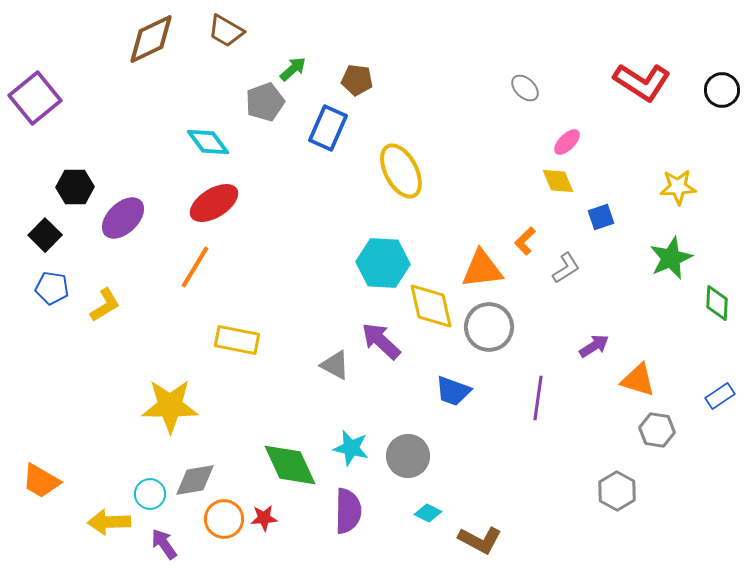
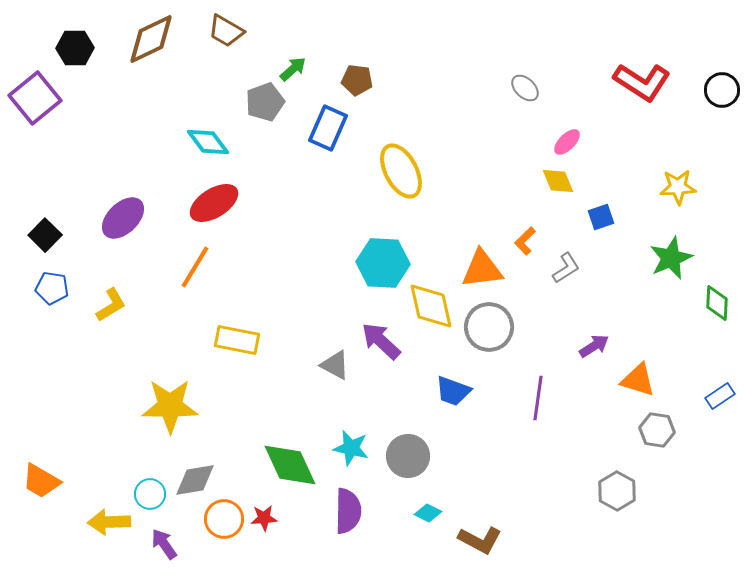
black hexagon at (75, 187): moved 139 px up
yellow L-shape at (105, 305): moved 6 px right
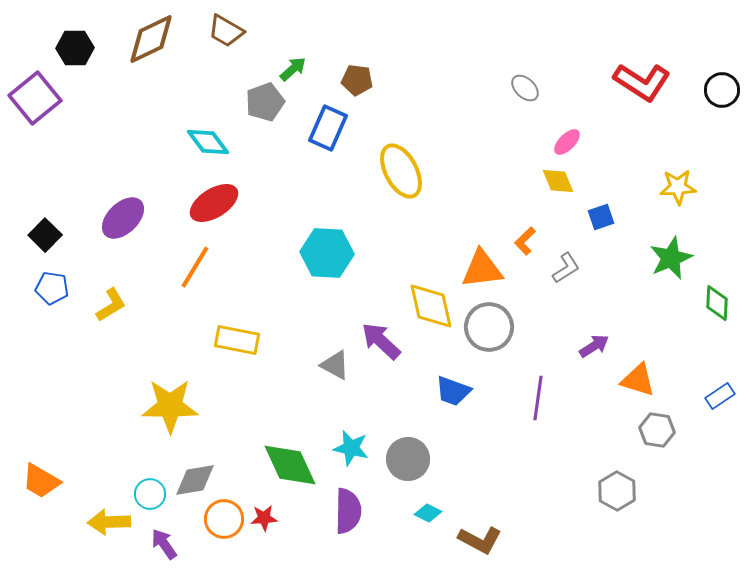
cyan hexagon at (383, 263): moved 56 px left, 10 px up
gray circle at (408, 456): moved 3 px down
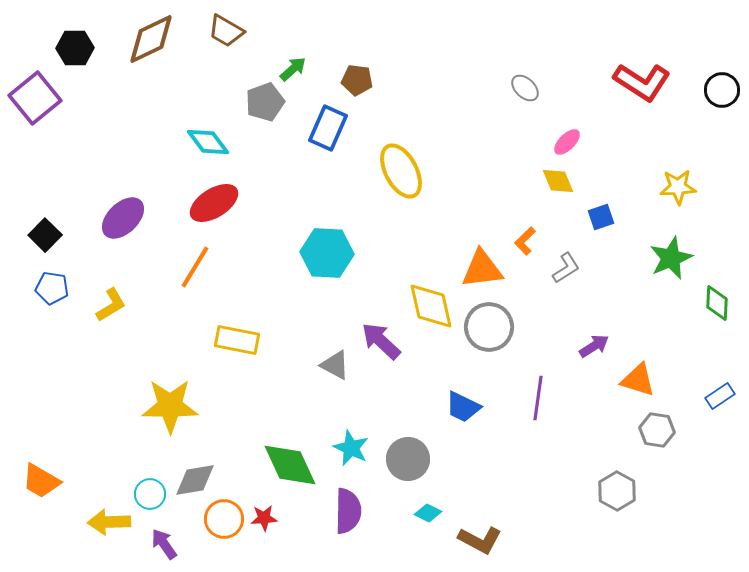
blue trapezoid at (453, 391): moved 10 px right, 16 px down; rotated 6 degrees clockwise
cyan star at (351, 448): rotated 12 degrees clockwise
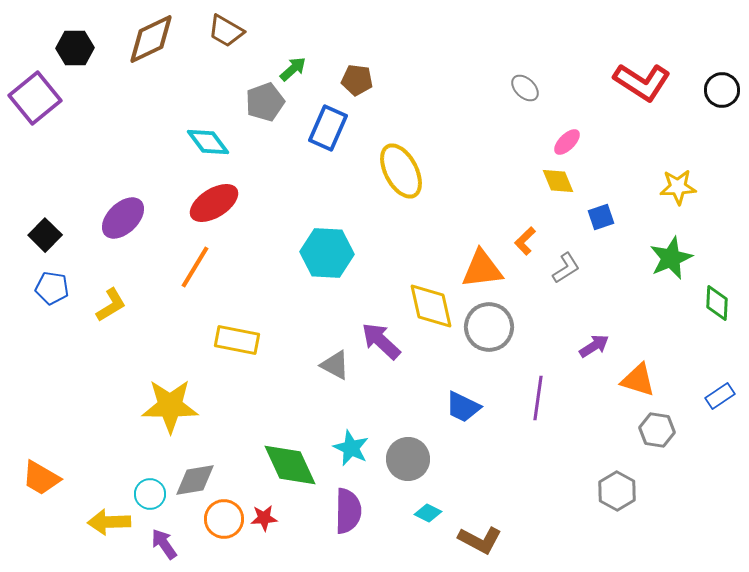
orange trapezoid at (41, 481): moved 3 px up
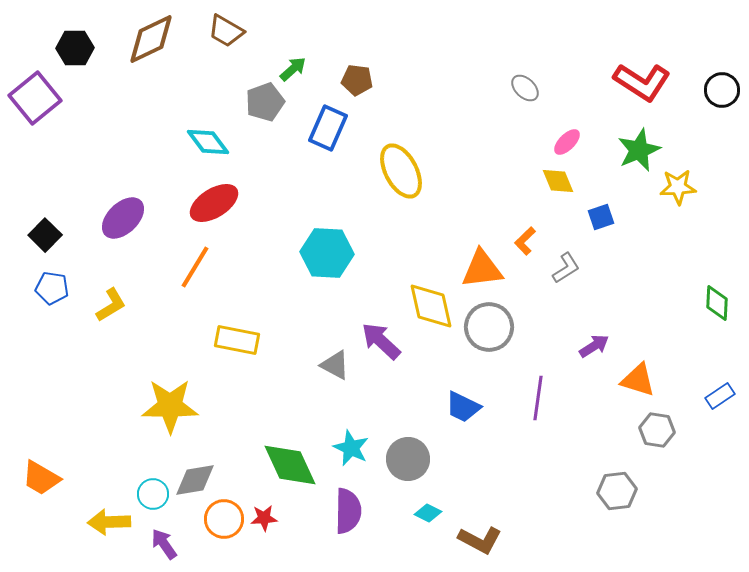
green star at (671, 258): moved 32 px left, 108 px up
gray hexagon at (617, 491): rotated 24 degrees clockwise
cyan circle at (150, 494): moved 3 px right
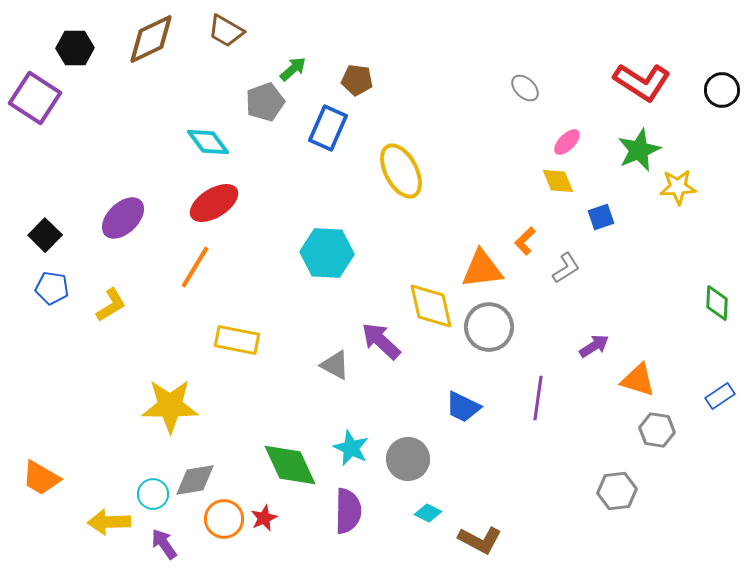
purple square at (35, 98): rotated 18 degrees counterclockwise
red star at (264, 518): rotated 20 degrees counterclockwise
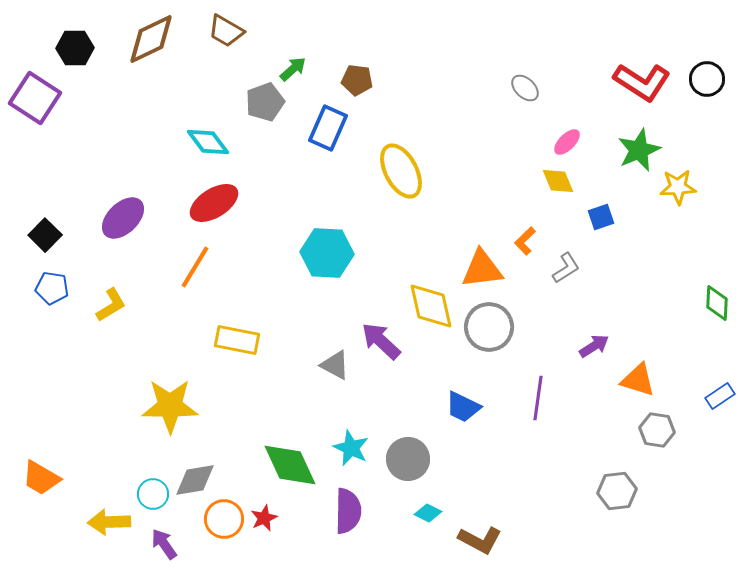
black circle at (722, 90): moved 15 px left, 11 px up
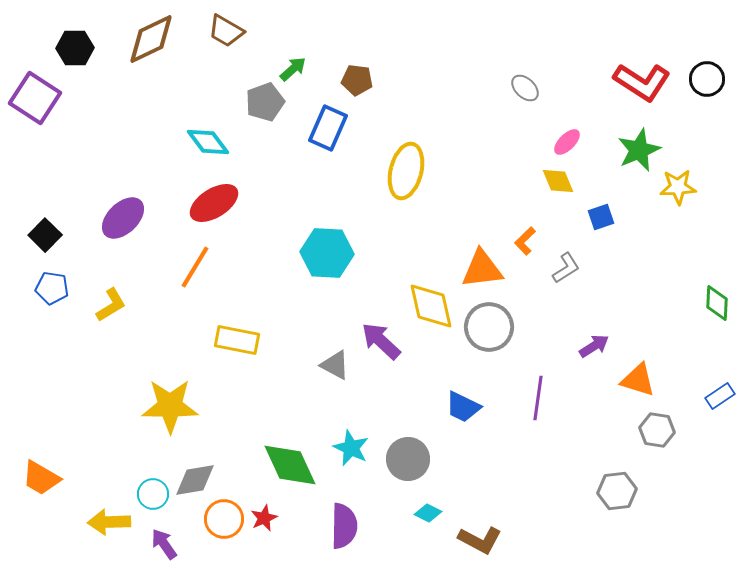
yellow ellipse at (401, 171): moved 5 px right; rotated 42 degrees clockwise
purple semicircle at (348, 511): moved 4 px left, 15 px down
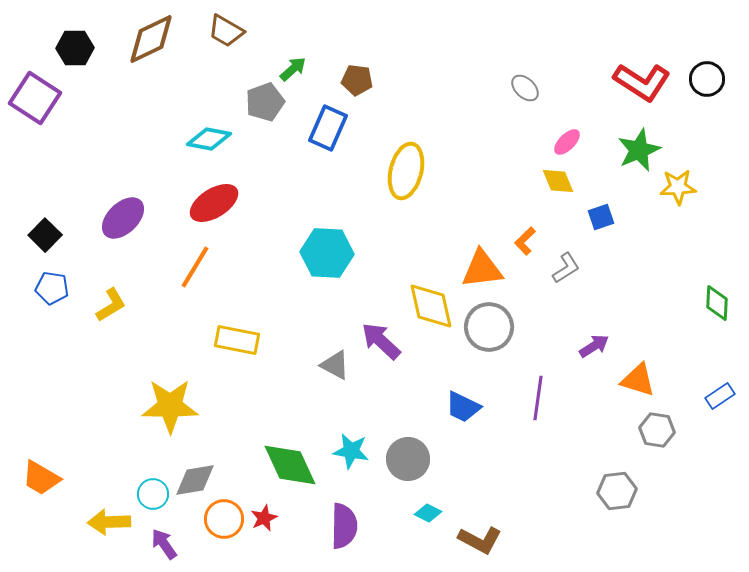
cyan diamond at (208, 142): moved 1 px right, 3 px up; rotated 42 degrees counterclockwise
cyan star at (351, 448): moved 3 px down; rotated 15 degrees counterclockwise
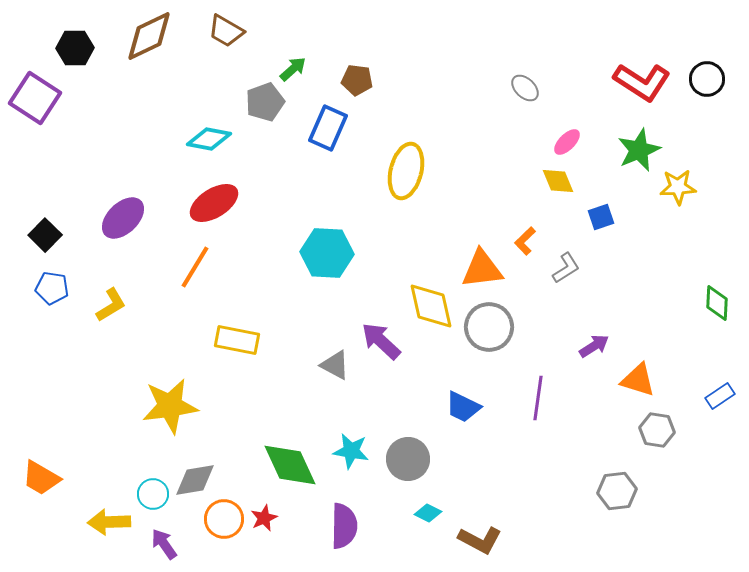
brown diamond at (151, 39): moved 2 px left, 3 px up
yellow star at (170, 406): rotated 8 degrees counterclockwise
